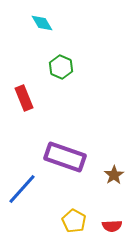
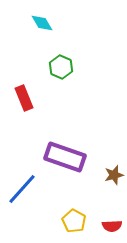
brown star: rotated 18 degrees clockwise
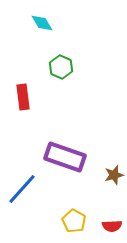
red rectangle: moved 1 px left, 1 px up; rotated 15 degrees clockwise
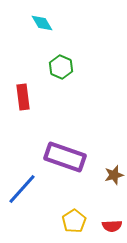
yellow pentagon: rotated 10 degrees clockwise
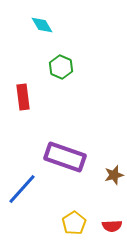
cyan diamond: moved 2 px down
yellow pentagon: moved 2 px down
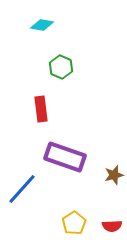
cyan diamond: rotated 50 degrees counterclockwise
red rectangle: moved 18 px right, 12 px down
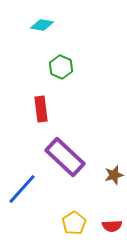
purple rectangle: rotated 24 degrees clockwise
